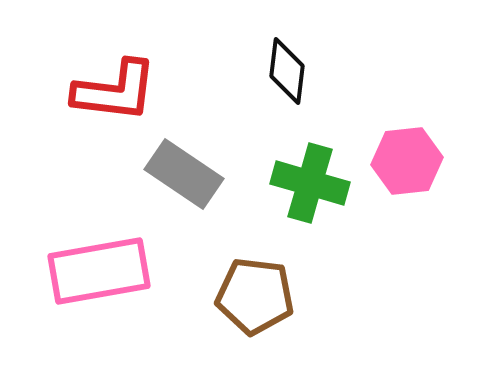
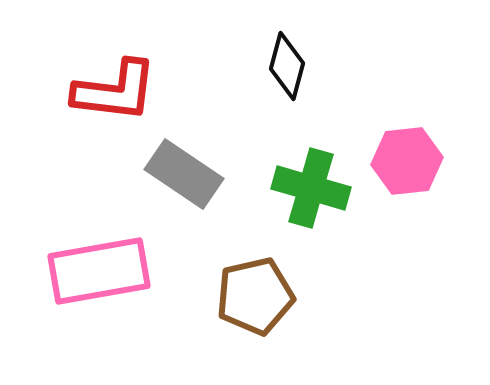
black diamond: moved 5 px up; rotated 8 degrees clockwise
green cross: moved 1 px right, 5 px down
brown pentagon: rotated 20 degrees counterclockwise
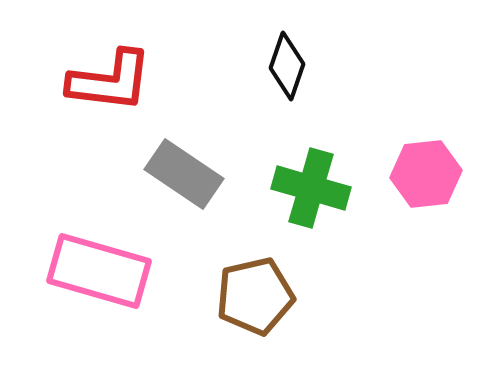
black diamond: rotated 4 degrees clockwise
red L-shape: moved 5 px left, 10 px up
pink hexagon: moved 19 px right, 13 px down
pink rectangle: rotated 26 degrees clockwise
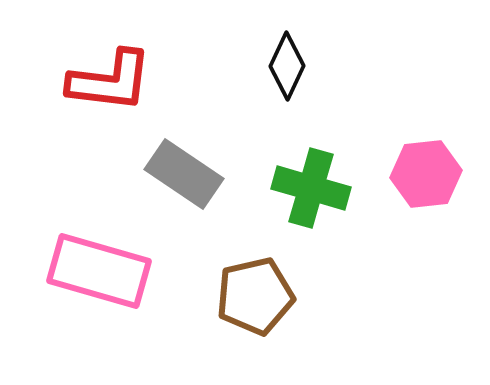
black diamond: rotated 6 degrees clockwise
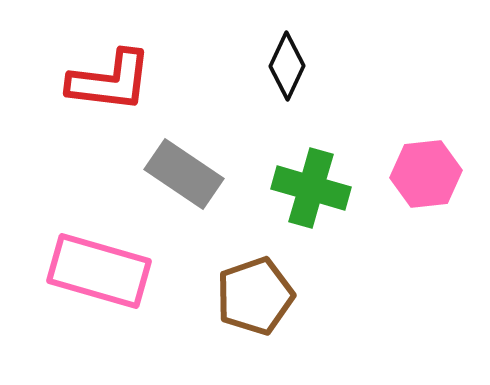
brown pentagon: rotated 6 degrees counterclockwise
